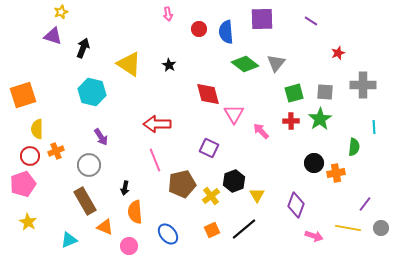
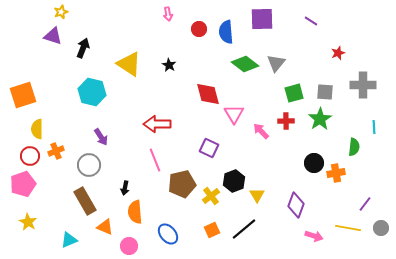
red cross at (291, 121): moved 5 px left
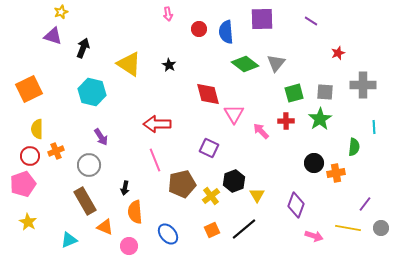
orange square at (23, 95): moved 6 px right, 6 px up; rotated 8 degrees counterclockwise
